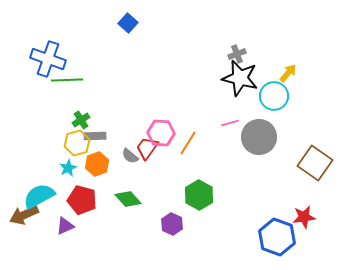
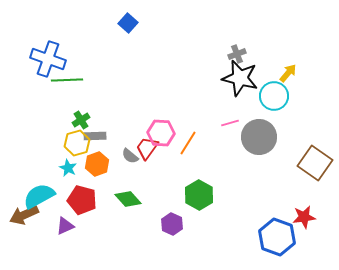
cyan star: rotated 18 degrees counterclockwise
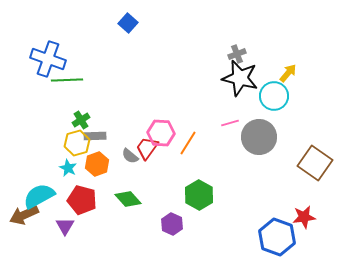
purple triangle: rotated 36 degrees counterclockwise
